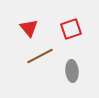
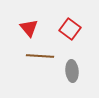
red square: moved 1 px left; rotated 35 degrees counterclockwise
brown line: rotated 32 degrees clockwise
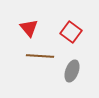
red square: moved 1 px right, 3 px down
gray ellipse: rotated 25 degrees clockwise
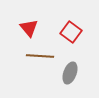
gray ellipse: moved 2 px left, 2 px down
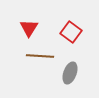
red triangle: rotated 12 degrees clockwise
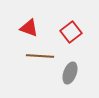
red triangle: rotated 42 degrees counterclockwise
red square: rotated 15 degrees clockwise
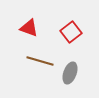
brown line: moved 5 px down; rotated 12 degrees clockwise
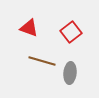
brown line: moved 2 px right
gray ellipse: rotated 15 degrees counterclockwise
